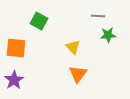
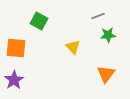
gray line: rotated 24 degrees counterclockwise
orange triangle: moved 28 px right
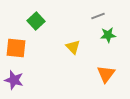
green square: moved 3 px left; rotated 18 degrees clockwise
purple star: rotated 24 degrees counterclockwise
